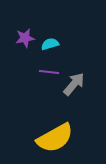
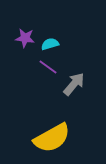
purple star: rotated 18 degrees clockwise
purple line: moved 1 px left, 5 px up; rotated 30 degrees clockwise
yellow semicircle: moved 3 px left
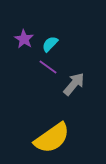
purple star: moved 1 px left, 1 px down; rotated 24 degrees clockwise
cyan semicircle: rotated 30 degrees counterclockwise
yellow semicircle: rotated 6 degrees counterclockwise
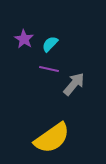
purple line: moved 1 px right, 2 px down; rotated 24 degrees counterclockwise
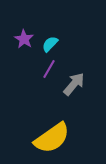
purple line: rotated 72 degrees counterclockwise
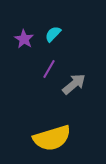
cyan semicircle: moved 3 px right, 10 px up
gray arrow: rotated 10 degrees clockwise
yellow semicircle: rotated 18 degrees clockwise
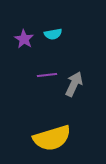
cyan semicircle: rotated 144 degrees counterclockwise
purple line: moved 2 px left, 6 px down; rotated 54 degrees clockwise
gray arrow: rotated 25 degrees counterclockwise
